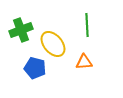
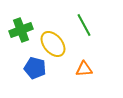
green line: moved 3 px left; rotated 25 degrees counterclockwise
orange triangle: moved 7 px down
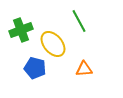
green line: moved 5 px left, 4 px up
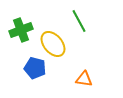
orange triangle: moved 10 px down; rotated 12 degrees clockwise
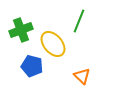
green line: rotated 50 degrees clockwise
blue pentagon: moved 3 px left, 2 px up
orange triangle: moved 2 px left, 3 px up; rotated 36 degrees clockwise
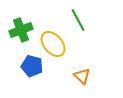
green line: moved 1 px left, 1 px up; rotated 50 degrees counterclockwise
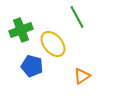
green line: moved 1 px left, 3 px up
orange triangle: rotated 42 degrees clockwise
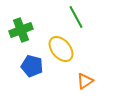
green line: moved 1 px left
yellow ellipse: moved 8 px right, 5 px down
orange triangle: moved 3 px right, 5 px down
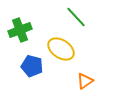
green line: rotated 15 degrees counterclockwise
green cross: moved 1 px left
yellow ellipse: rotated 16 degrees counterclockwise
